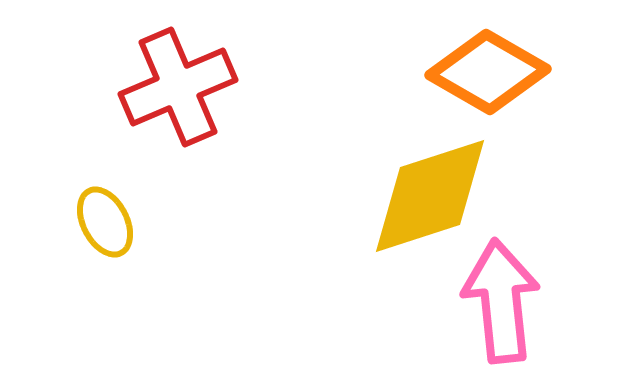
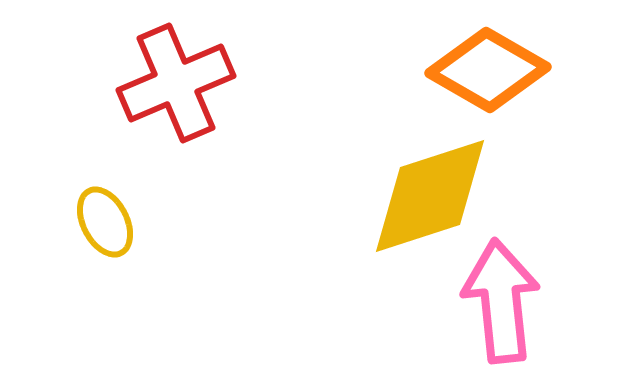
orange diamond: moved 2 px up
red cross: moved 2 px left, 4 px up
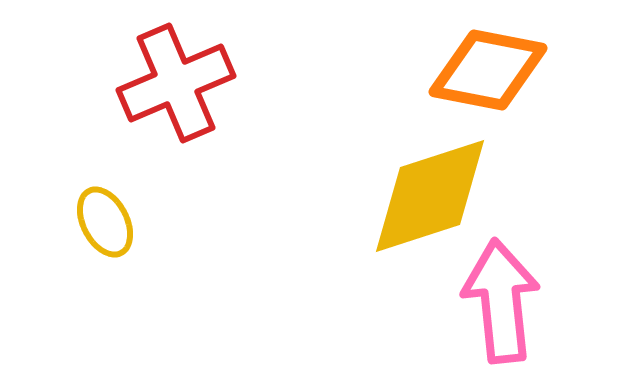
orange diamond: rotated 19 degrees counterclockwise
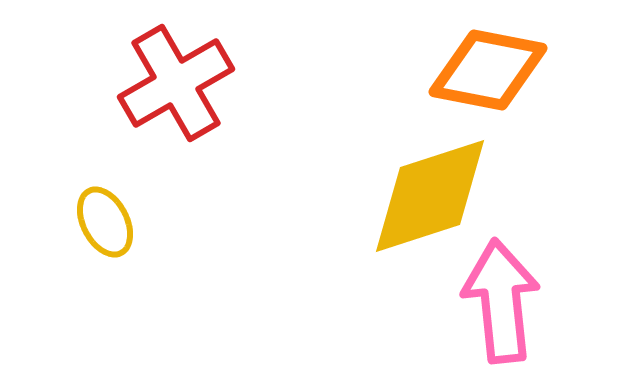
red cross: rotated 7 degrees counterclockwise
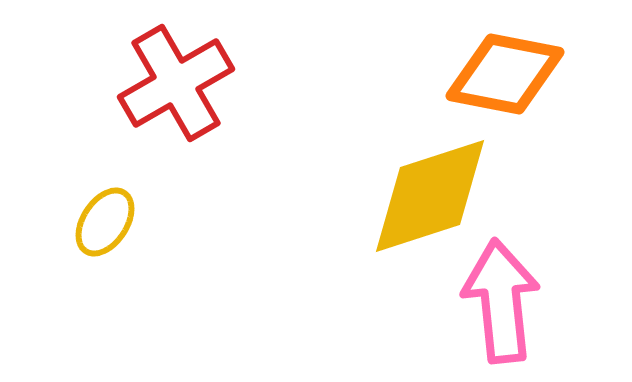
orange diamond: moved 17 px right, 4 px down
yellow ellipse: rotated 60 degrees clockwise
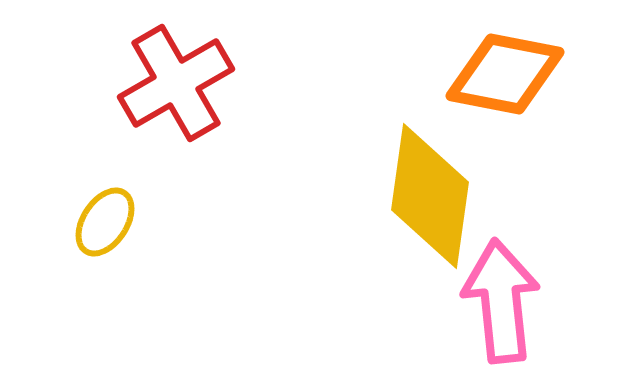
yellow diamond: rotated 64 degrees counterclockwise
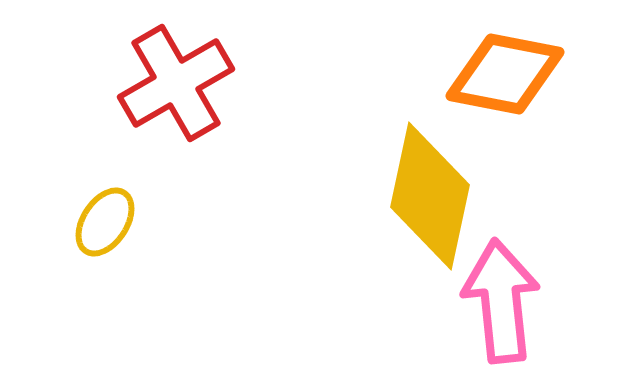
yellow diamond: rotated 4 degrees clockwise
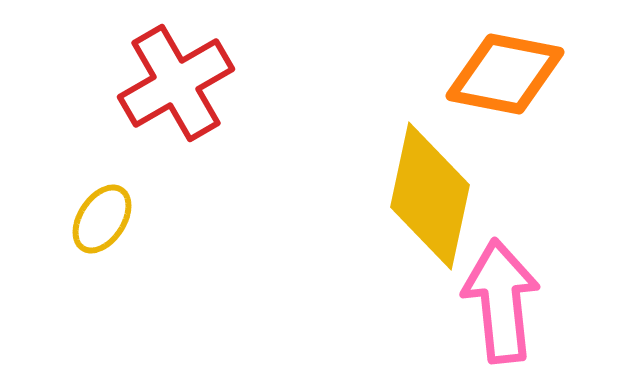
yellow ellipse: moved 3 px left, 3 px up
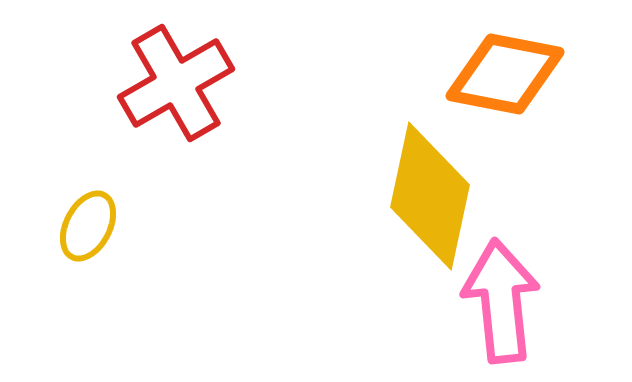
yellow ellipse: moved 14 px left, 7 px down; rotated 6 degrees counterclockwise
